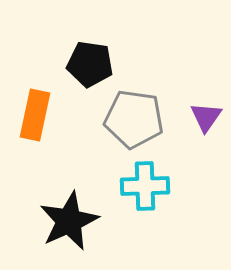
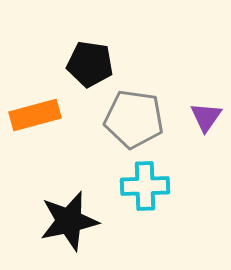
orange rectangle: rotated 63 degrees clockwise
black star: rotated 12 degrees clockwise
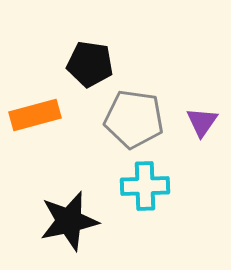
purple triangle: moved 4 px left, 5 px down
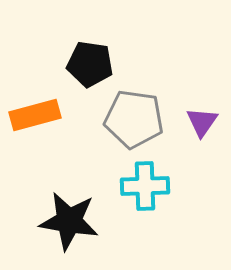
black star: rotated 22 degrees clockwise
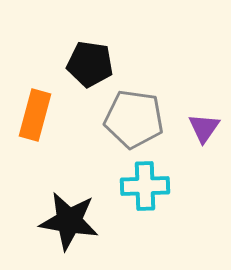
orange rectangle: rotated 60 degrees counterclockwise
purple triangle: moved 2 px right, 6 px down
